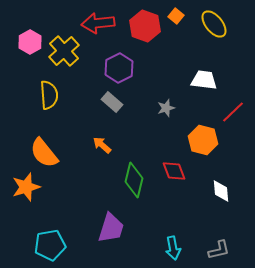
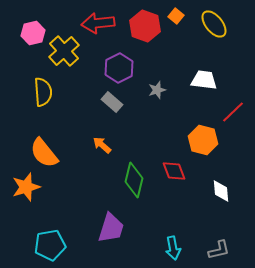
pink hexagon: moved 3 px right, 9 px up; rotated 15 degrees clockwise
yellow semicircle: moved 6 px left, 3 px up
gray star: moved 9 px left, 18 px up
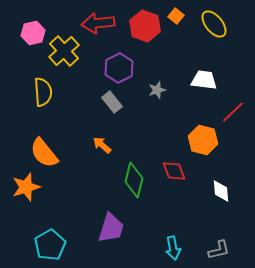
gray rectangle: rotated 10 degrees clockwise
cyan pentagon: rotated 20 degrees counterclockwise
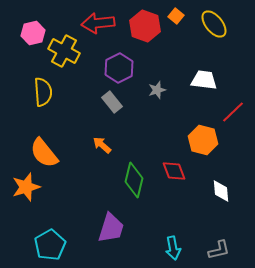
yellow cross: rotated 20 degrees counterclockwise
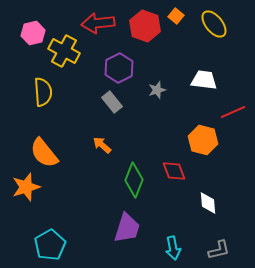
red line: rotated 20 degrees clockwise
green diamond: rotated 8 degrees clockwise
white diamond: moved 13 px left, 12 px down
purple trapezoid: moved 16 px right
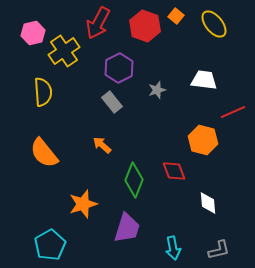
red arrow: rotated 56 degrees counterclockwise
yellow cross: rotated 28 degrees clockwise
orange star: moved 57 px right, 17 px down
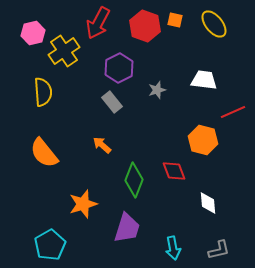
orange square: moved 1 px left, 4 px down; rotated 28 degrees counterclockwise
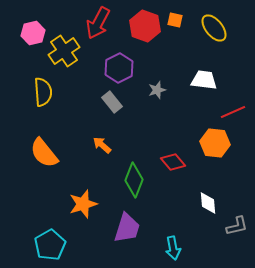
yellow ellipse: moved 4 px down
orange hexagon: moved 12 px right, 3 px down; rotated 8 degrees counterclockwise
red diamond: moved 1 px left, 9 px up; rotated 20 degrees counterclockwise
gray L-shape: moved 18 px right, 24 px up
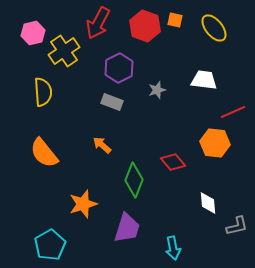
gray rectangle: rotated 30 degrees counterclockwise
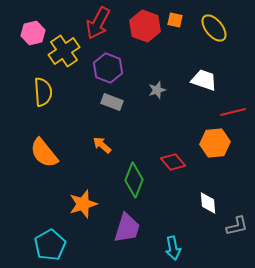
purple hexagon: moved 11 px left; rotated 12 degrees counterclockwise
white trapezoid: rotated 12 degrees clockwise
red line: rotated 10 degrees clockwise
orange hexagon: rotated 12 degrees counterclockwise
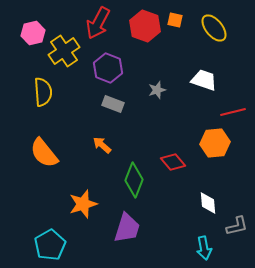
gray rectangle: moved 1 px right, 2 px down
cyan arrow: moved 31 px right
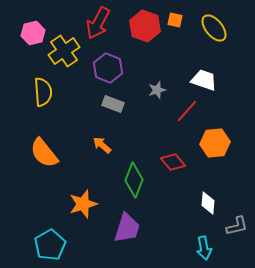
red line: moved 46 px left, 1 px up; rotated 35 degrees counterclockwise
white diamond: rotated 10 degrees clockwise
